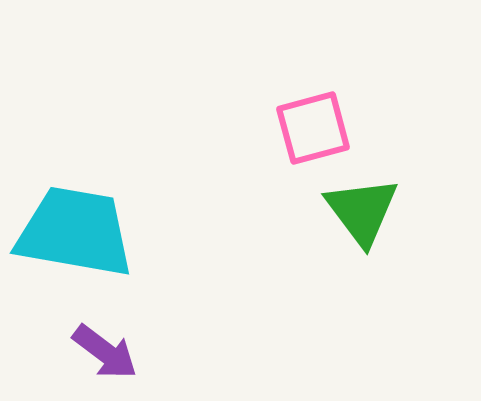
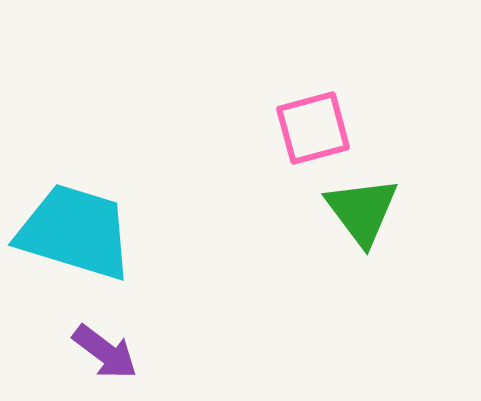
cyan trapezoid: rotated 7 degrees clockwise
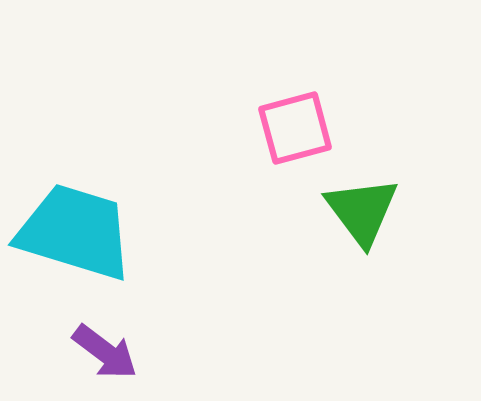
pink square: moved 18 px left
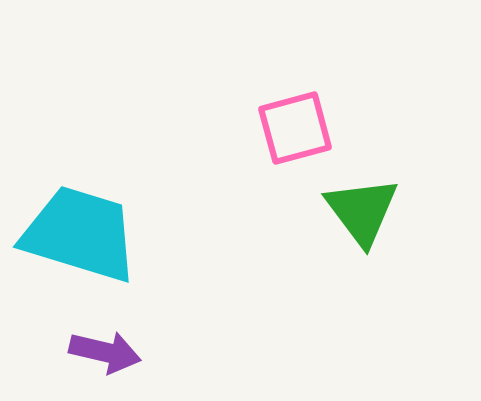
cyan trapezoid: moved 5 px right, 2 px down
purple arrow: rotated 24 degrees counterclockwise
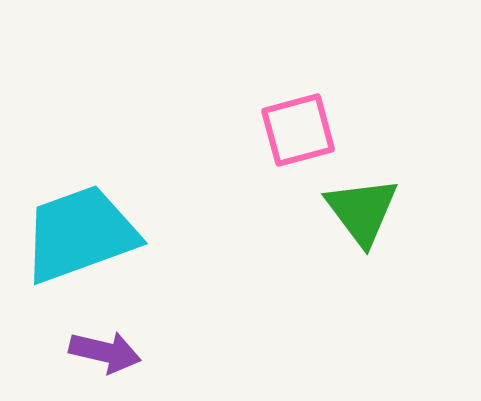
pink square: moved 3 px right, 2 px down
cyan trapezoid: rotated 37 degrees counterclockwise
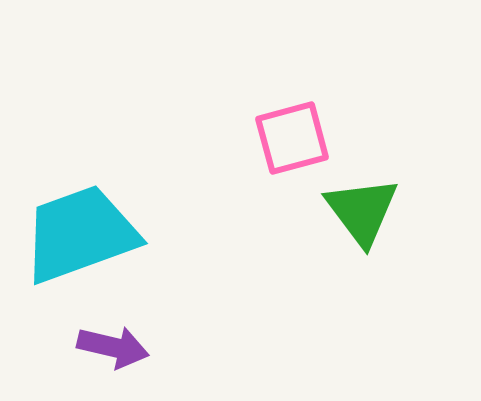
pink square: moved 6 px left, 8 px down
purple arrow: moved 8 px right, 5 px up
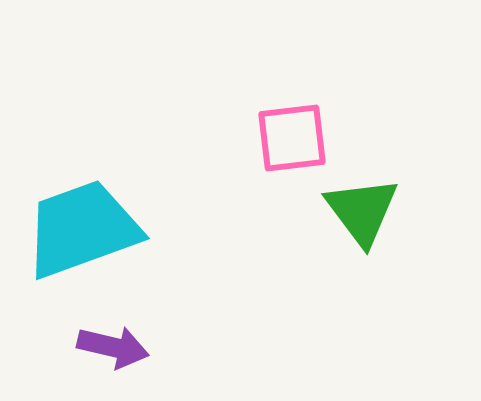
pink square: rotated 8 degrees clockwise
cyan trapezoid: moved 2 px right, 5 px up
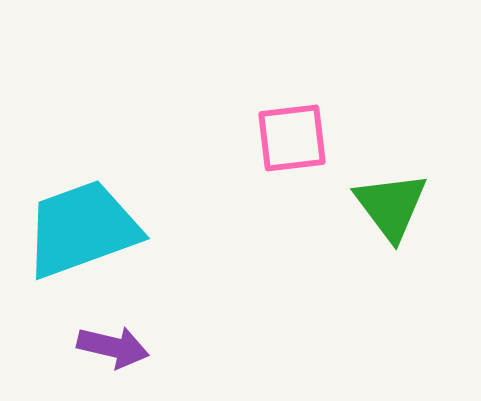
green triangle: moved 29 px right, 5 px up
